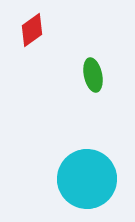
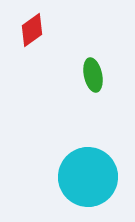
cyan circle: moved 1 px right, 2 px up
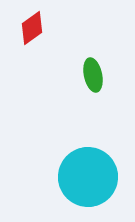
red diamond: moved 2 px up
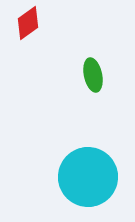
red diamond: moved 4 px left, 5 px up
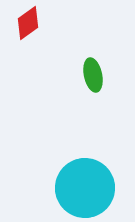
cyan circle: moved 3 px left, 11 px down
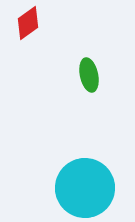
green ellipse: moved 4 px left
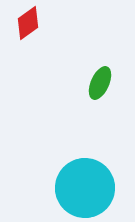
green ellipse: moved 11 px right, 8 px down; rotated 36 degrees clockwise
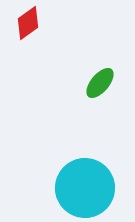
green ellipse: rotated 16 degrees clockwise
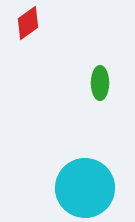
green ellipse: rotated 40 degrees counterclockwise
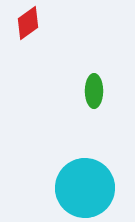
green ellipse: moved 6 px left, 8 px down
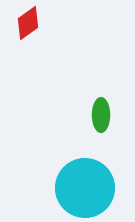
green ellipse: moved 7 px right, 24 px down
